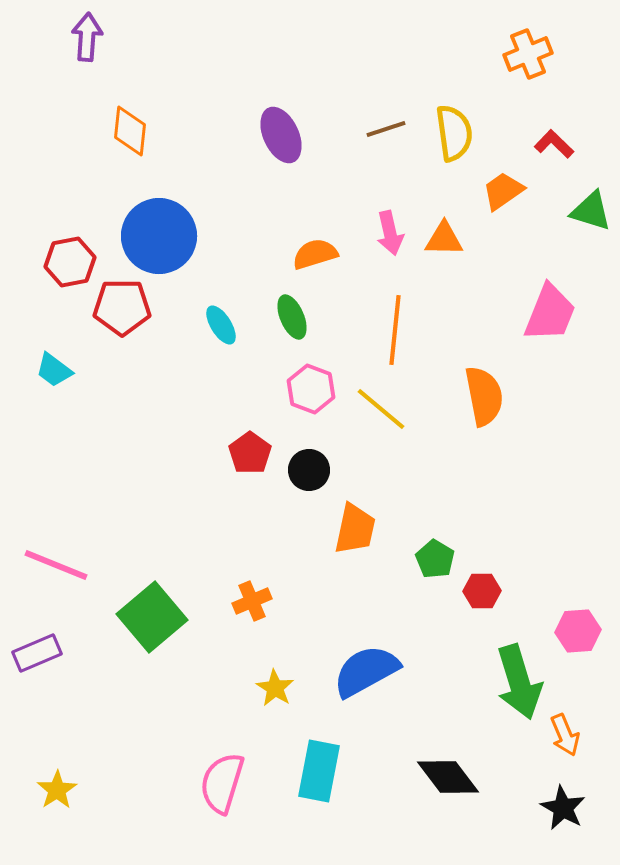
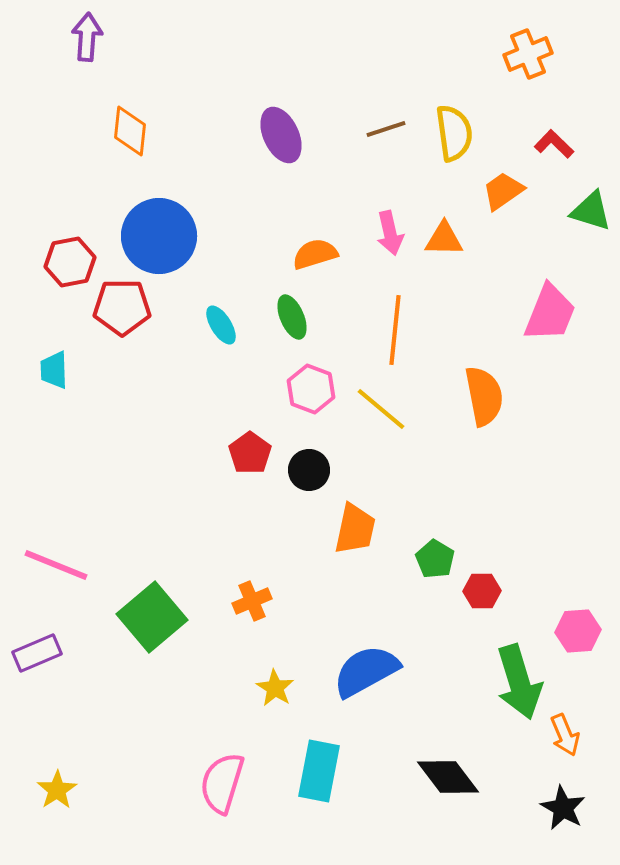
cyan trapezoid at (54, 370): rotated 51 degrees clockwise
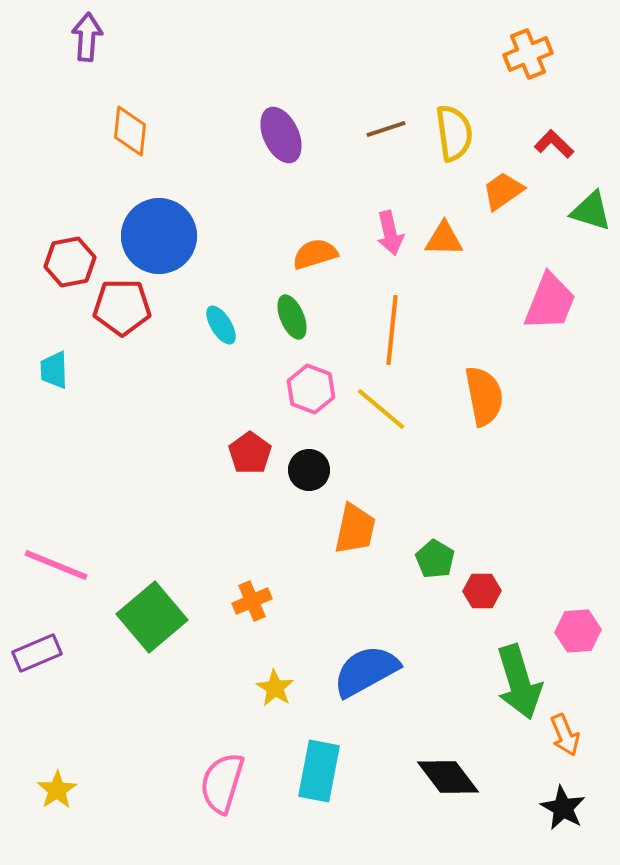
pink trapezoid at (550, 313): moved 11 px up
orange line at (395, 330): moved 3 px left
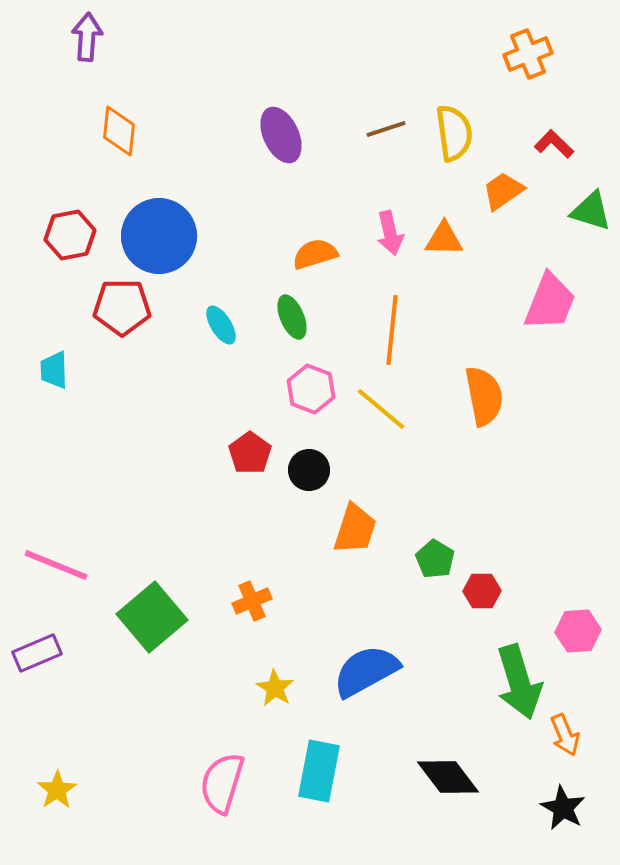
orange diamond at (130, 131): moved 11 px left
red hexagon at (70, 262): moved 27 px up
orange trapezoid at (355, 529): rotated 6 degrees clockwise
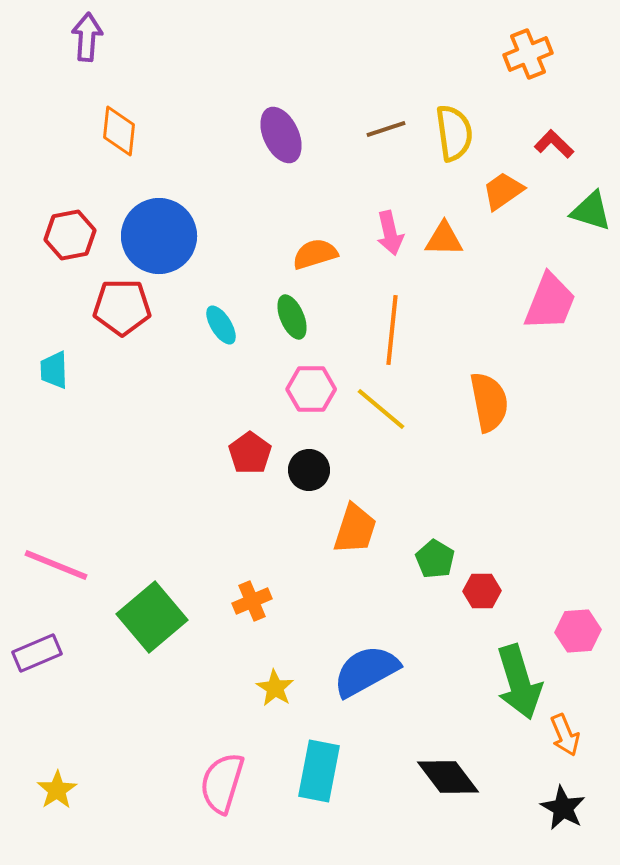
pink hexagon at (311, 389): rotated 21 degrees counterclockwise
orange semicircle at (484, 396): moved 5 px right, 6 px down
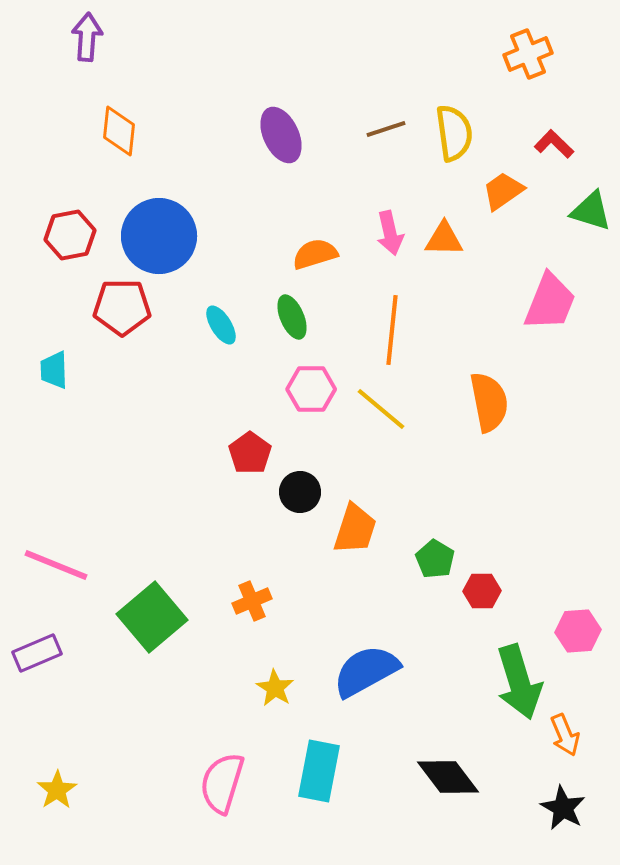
black circle at (309, 470): moved 9 px left, 22 px down
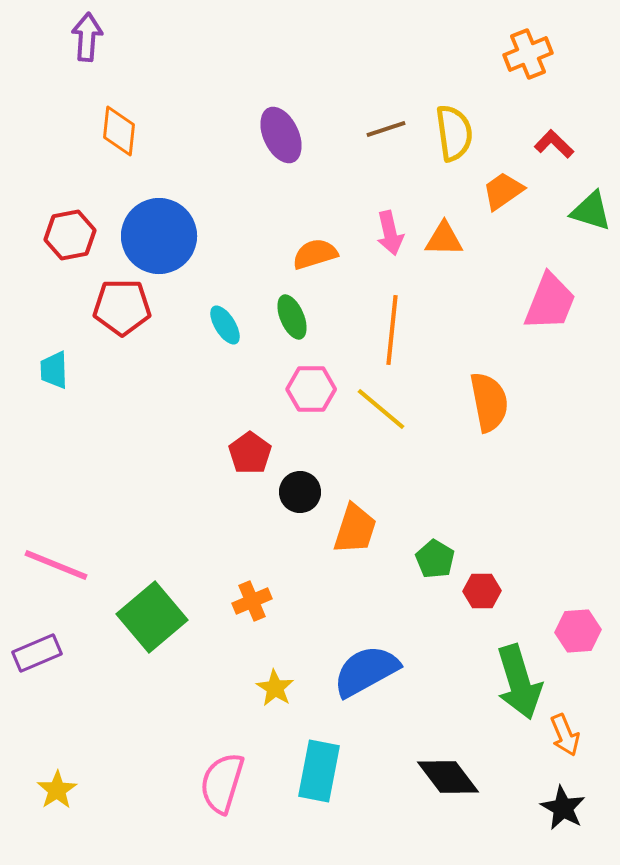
cyan ellipse at (221, 325): moved 4 px right
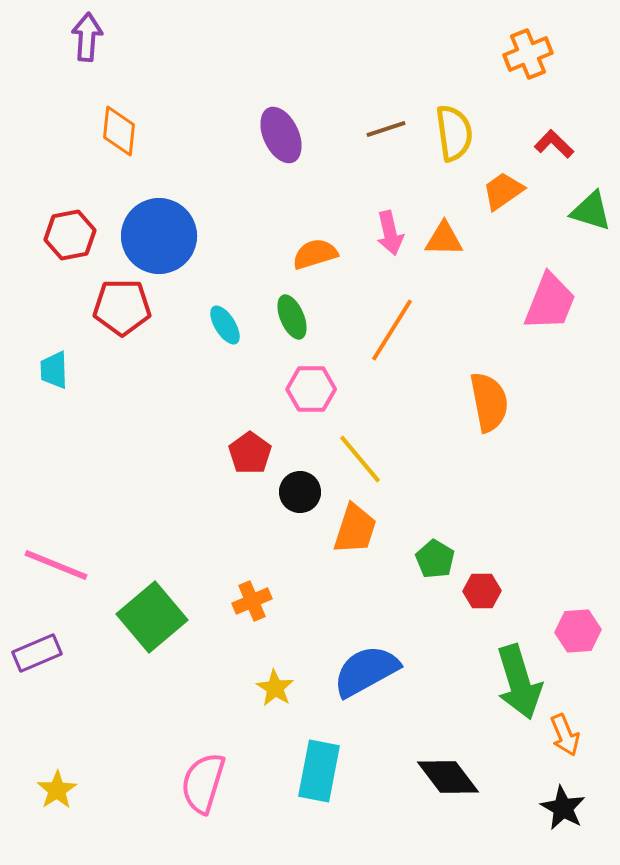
orange line at (392, 330): rotated 26 degrees clockwise
yellow line at (381, 409): moved 21 px left, 50 px down; rotated 10 degrees clockwise
pink semicircle at (222, 783): moved 19 px left
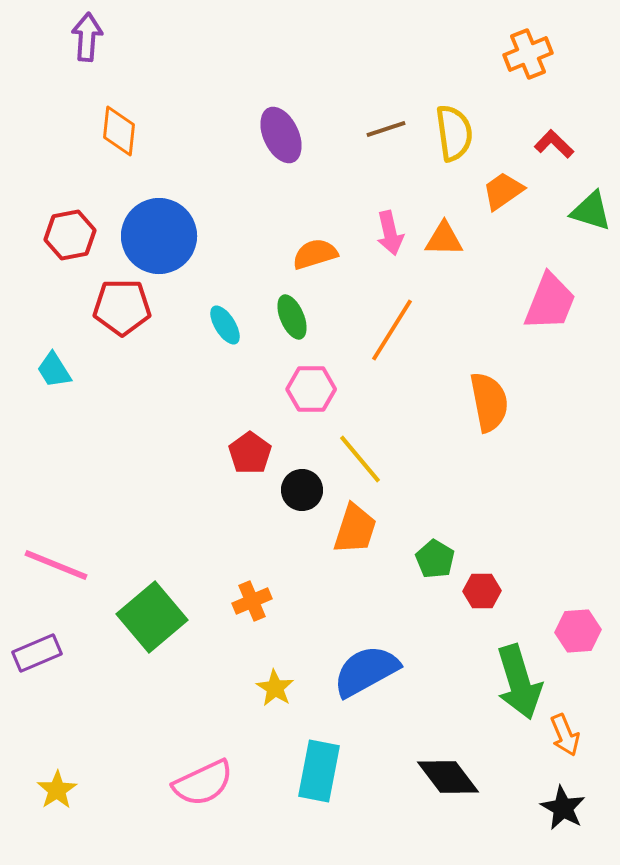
cyan trapezoid at (54, 370): rotated 30 degrees counterclockwise
black circle at (300, 492): moved 2 px right, 2 px up
pink semicircle at (203, 783): rotated 132 degrees counterclockwise
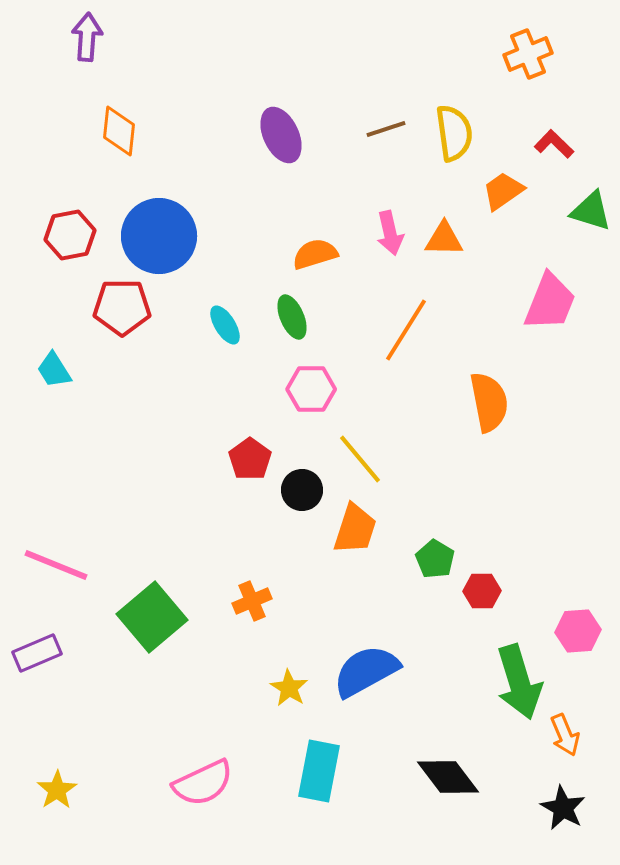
orange line at (392, 330): moved 14 px right
red pentagon at (250, 453): moved 6 px down
yellow star at (275, 688): moved 14 px right
